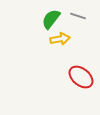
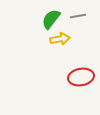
gray line: rotated 28 degrees counterclockwise
red ellipse: rotated 50 degrees counterclockwise
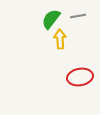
yellow arrow: rotated 84 degrees counterclockwise
red ellipse: moved 1 px left
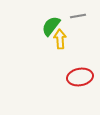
green semicircle: moved 7 px down
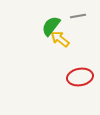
yellow arrow: rotated 48 degrees counterclockwise
